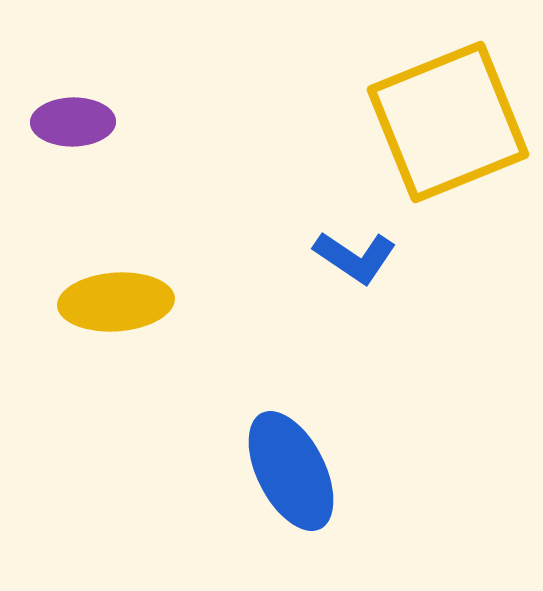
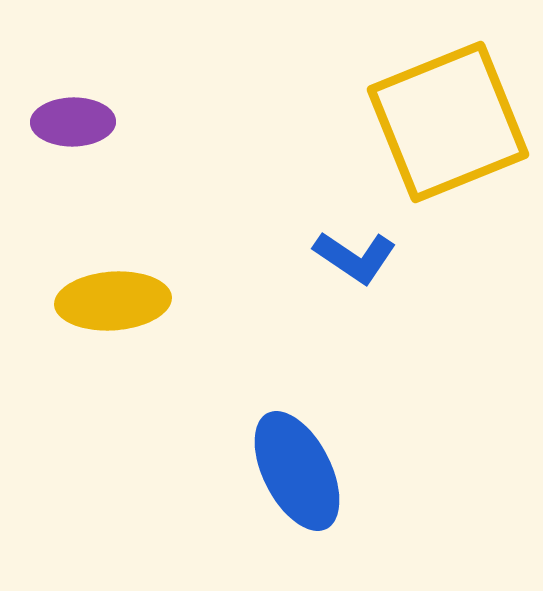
yellow ellipse: moved 3 px left, 1 px up
blue ellipse: moved 6 px right
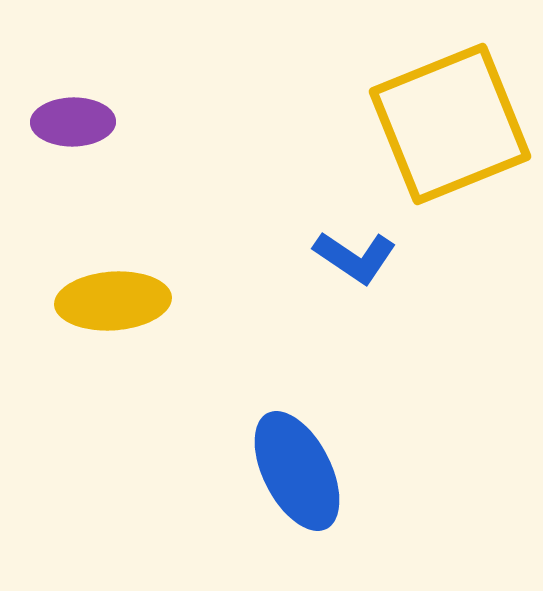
yellow square: moved 2 px right, 2 px down
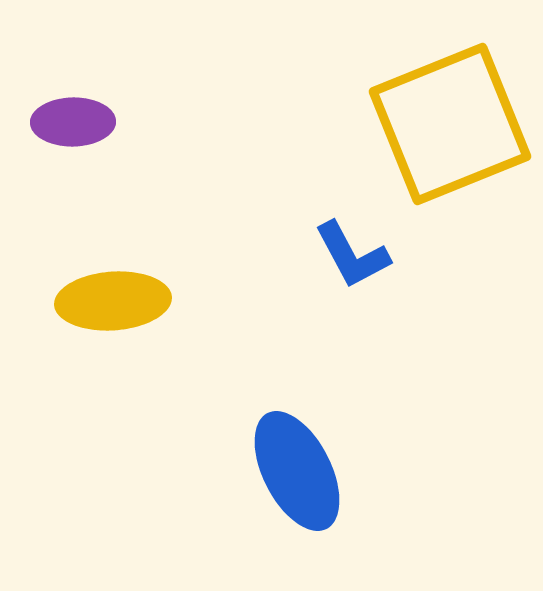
blue L-shape: moved 3 px left, 2 px up; rotated 28 degrees clockwise
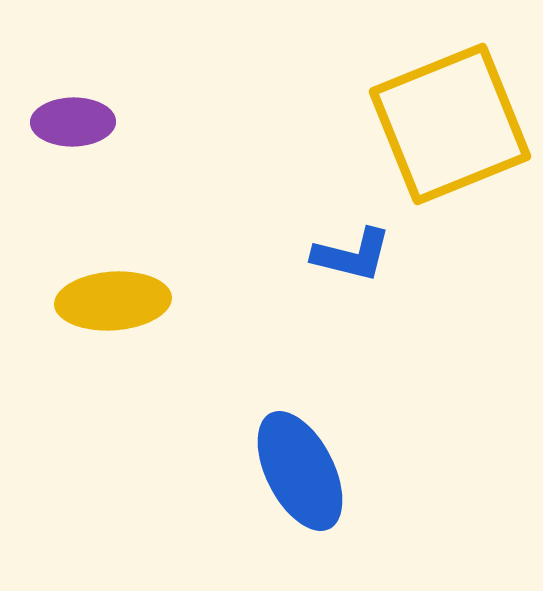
blue L-shape: rotated 48 degrees counterclockwise
blue ellipse: moved 3 px right
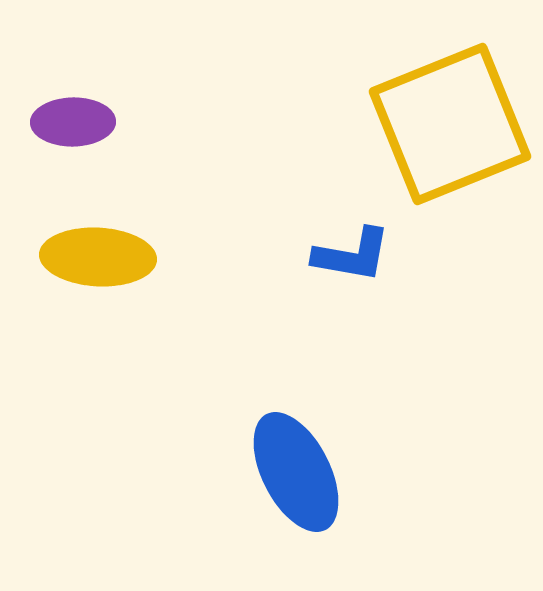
blue L-shape: rotated 4 degrees counterclockwise
yellow ellipse: moved 15 px left, 44 px up; rotated 7 degrees clockwise
blue ellipse: moved 4 px left, 1 px down
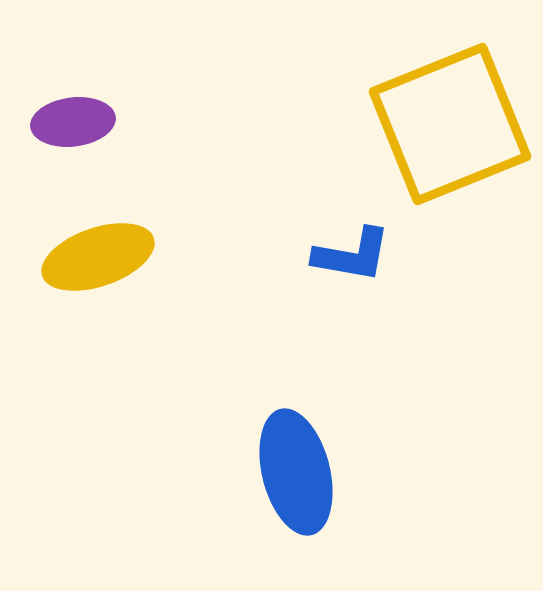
purple ellipse: rotated 6 degrees counterclockwise
yellow ellipse: rotated 22 degrees counterclockwise
blue ellipse: rotated 13 degrees clockwise
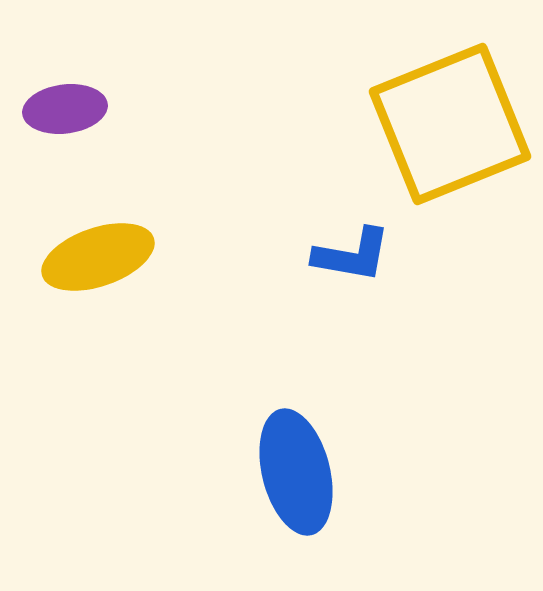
purple ellipse: moved 8 px left, 13 px up
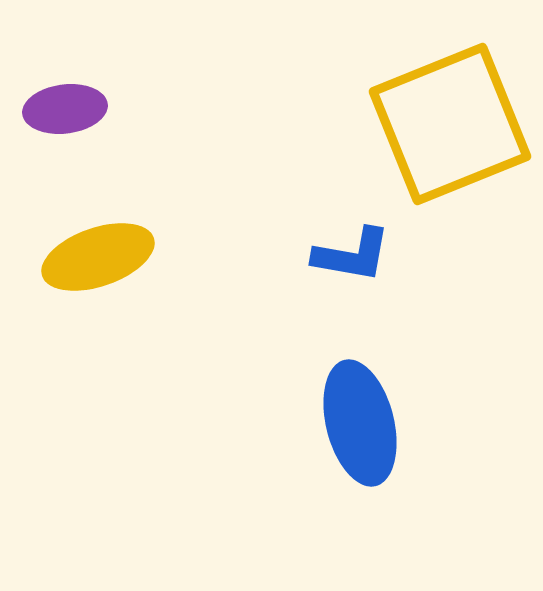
blue ellipse: moved 64 px right, 49 px up
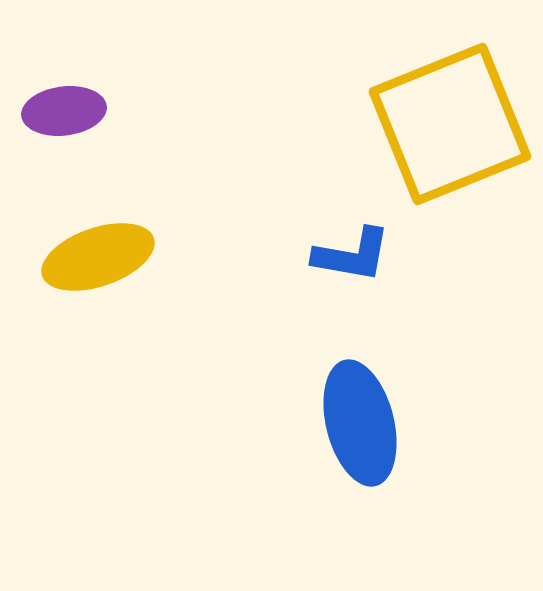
purple ellipse: moved 1 px left, 2 px down
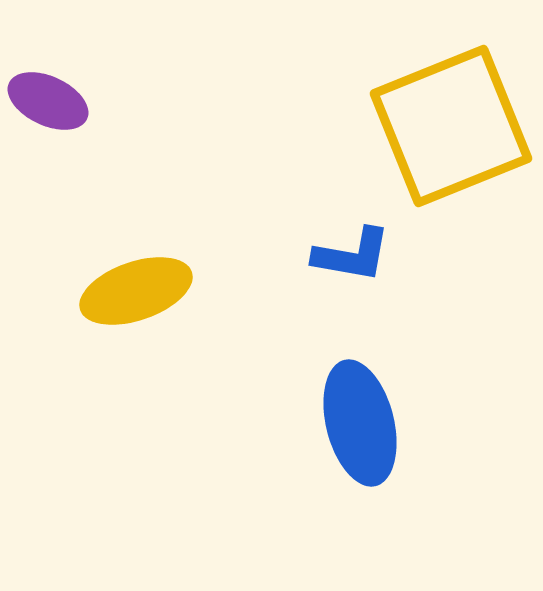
purple ellipse: moved 16 px left, 10 px up; rotated 32 degrees clockwise
yellow square: moved 1 px right, 2 px down
yellow ellipse: moved 38 px right, 34 px down
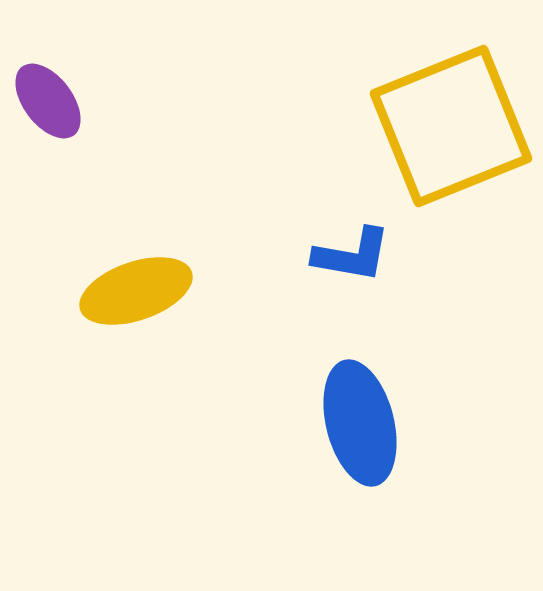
purple ellipse: rotated 28 degrees clockwise
